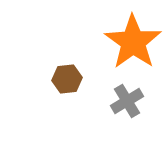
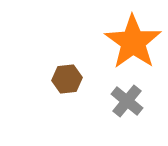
gray cross: rotated 20 degrees counterclockwise
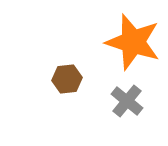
orange star: rotated 18 degrees counterclockwise
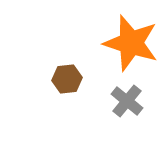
orange star: moved 2 px left, 1 px down
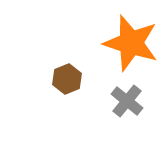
brown hexagon: rotated 16 degrees counterclockwise
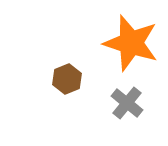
gray cross: moved 2 px down
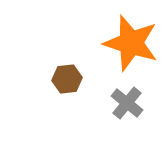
brown hexagon: rotated 16 degrees clockwise
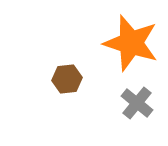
gray cross: moved 10 px right
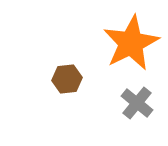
orange star: rotated 28 degrees clockwise
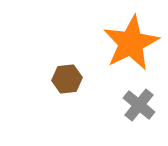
gray cross: moved 2 px right, 2 px down
